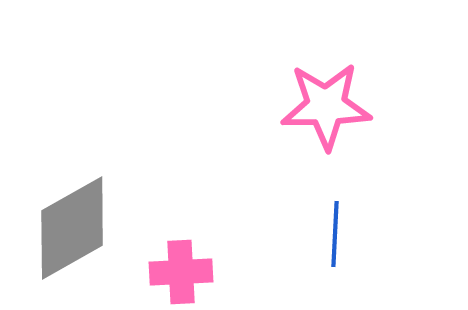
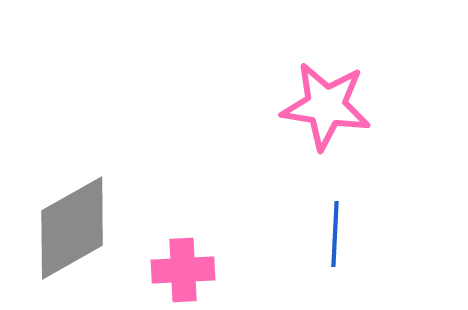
pink star: rotated 10 degrees clockwise
pink cross: moved 2 px right, 2 px up
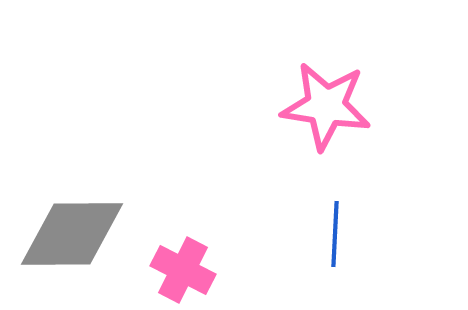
gray diamond: moved 6 px down; rotated 29 degrees clockwise
pink cross: rotated 30 degrees clockwise
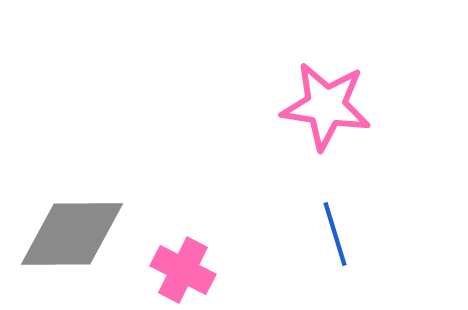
blue line: rotated 20 degrees counterclockwise
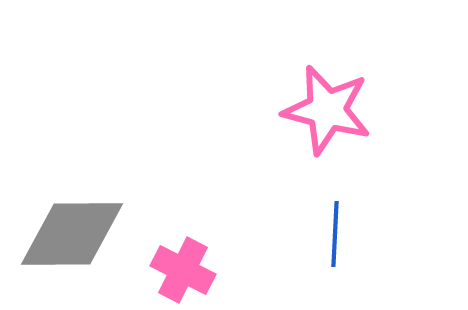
pink star: moved 1 px right, 4 px down; rotated 6 degrees clockwise
blue line: rotated 20 degrees clockwise
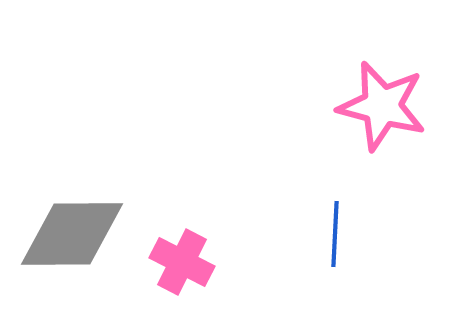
pink star: moved 55 px right, 4 px up
pink cross: moved 1 px left, 8 px up
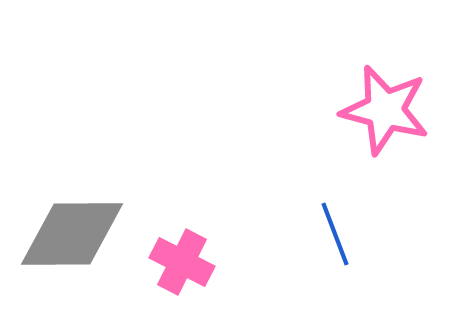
pink star: moved 3 px right, 4 px down
blue line: rotated 24 degrees counterclockwise
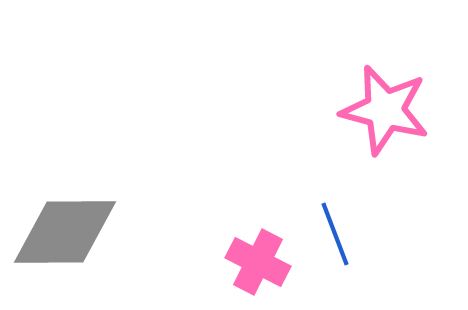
gray diamond: moved 7 px left, 2 px up
pink cross: moved 76 px right
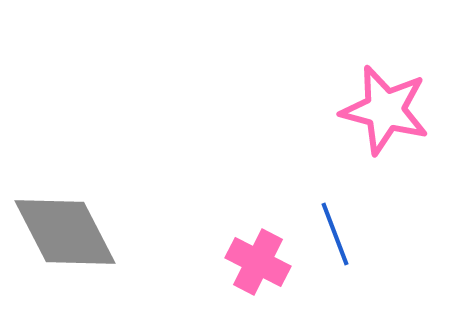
gray diamond: rotated 63 degrees clockwise
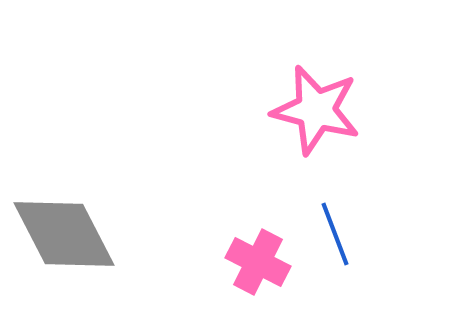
pink star: moved 69 px left
gray diamond: moved 1 px left, 2 px down
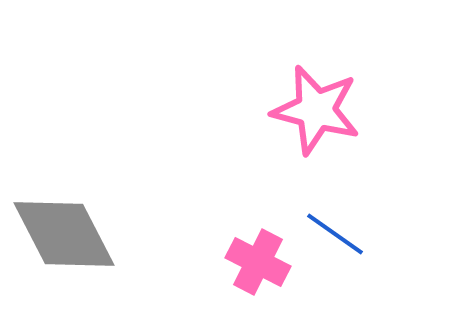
blue line: rotated 34 degrees counterclockwise
